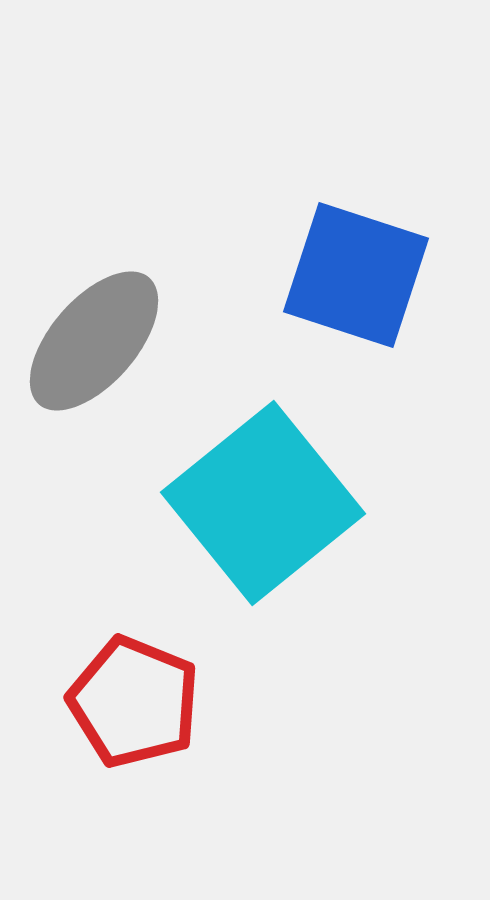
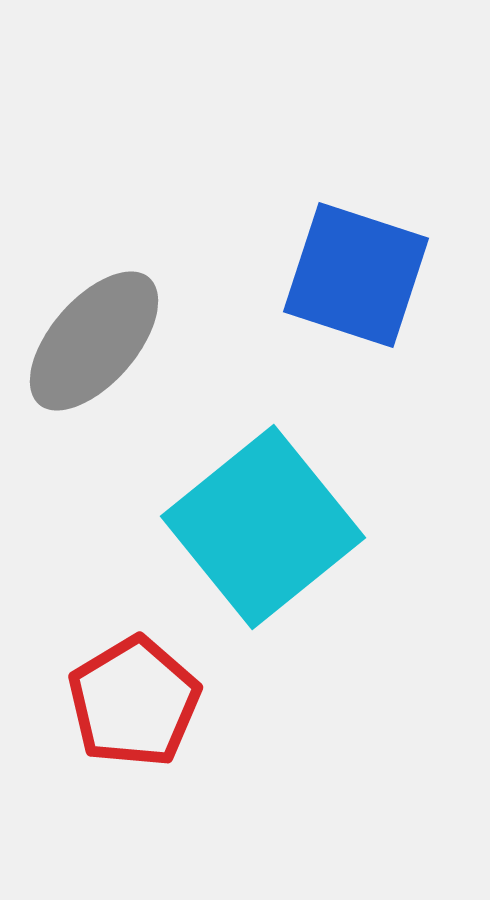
cyan square: moved 24 px down
red pentagon: rotated 19 degrees clockwise
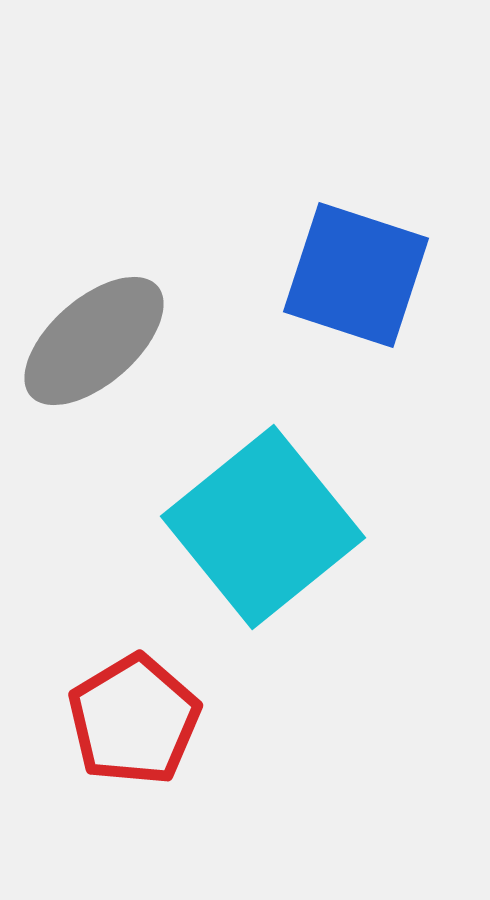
gray ellipse: rotated 8 degrees clockwise
red pentagon: moved 18 px down
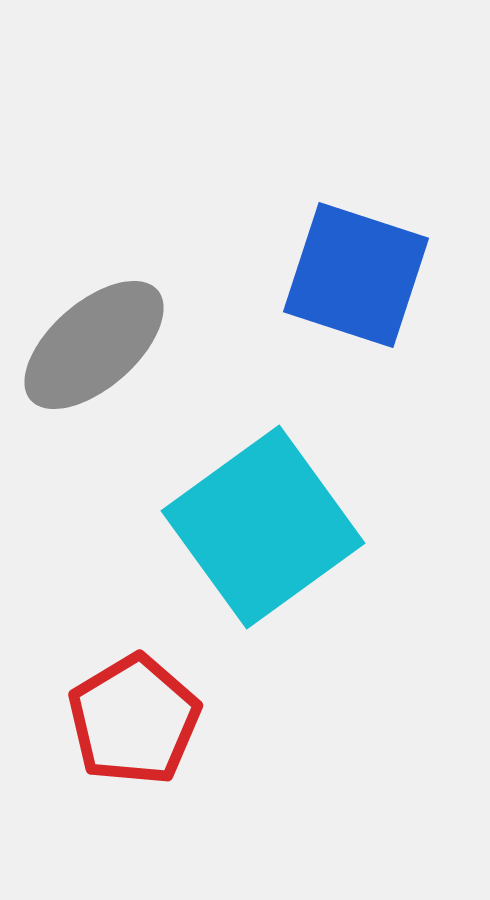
gray ellipse: moved 4 px down
cyan square: rotated 3 degrees clockwise
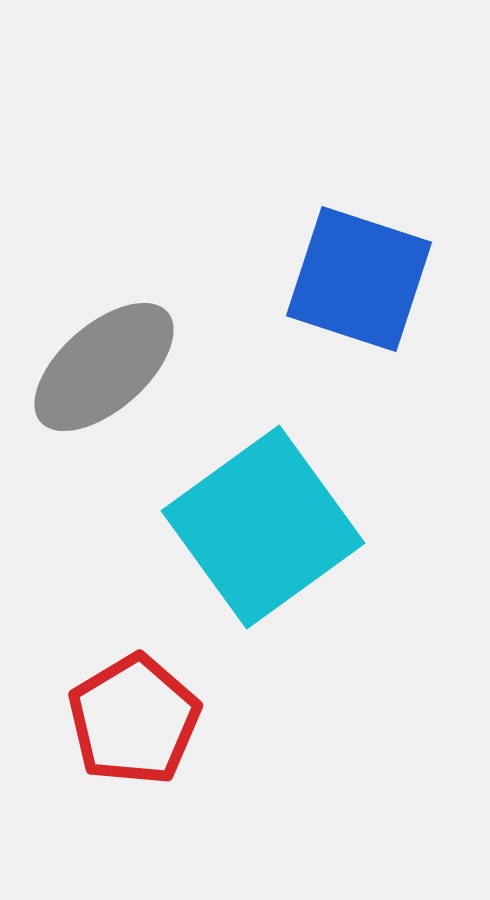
blue square: moved 3 px right, 4 px down
gray ellipse: moved 10 px right, 22 px down
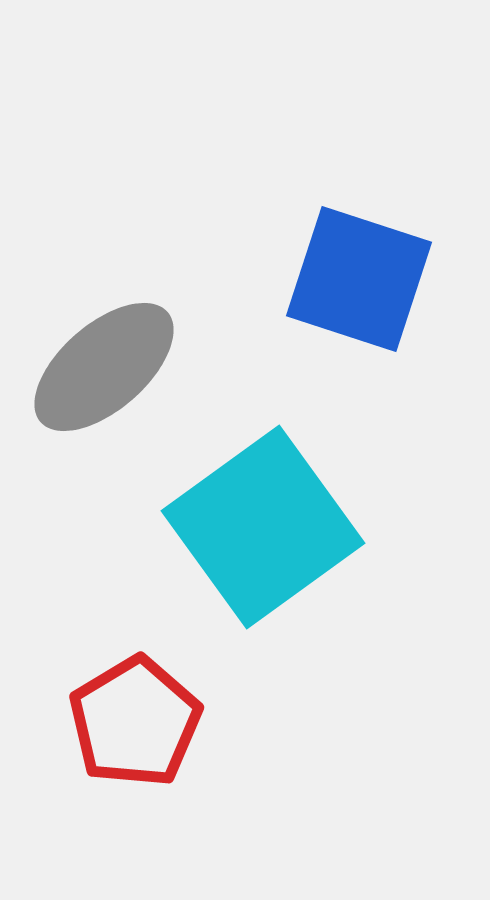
red pentagon: moved 1 px right, 2 px down
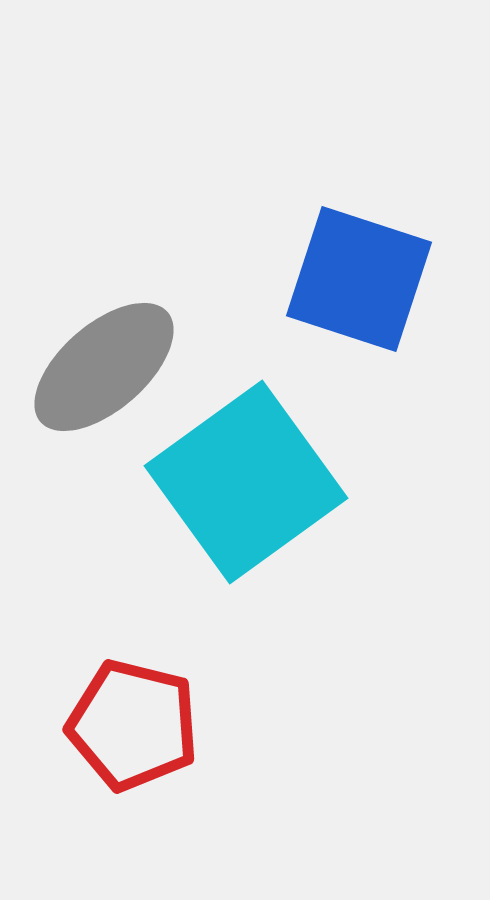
cyan square: moved 17 px left, 45 px up
red pentagon: moved 2 px left, 3 px down; rotated 27 degrees counterclockwise
